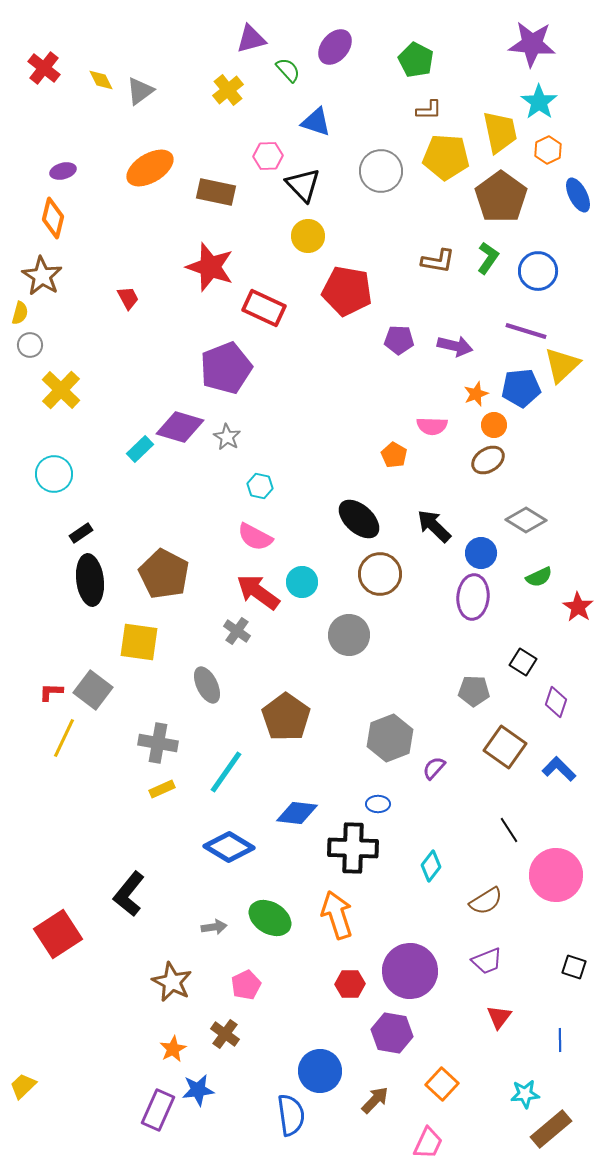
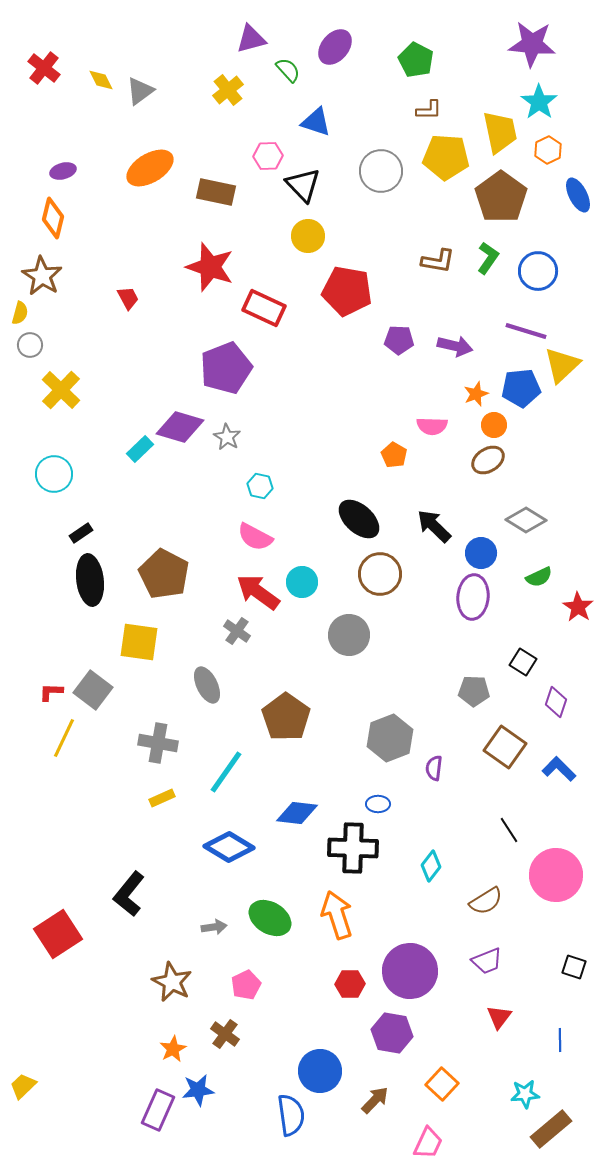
purple semicircle at (434, 768): rotated 35 degrees counterclockwise
yellow rectangle at (162, 789): moved 9 px down
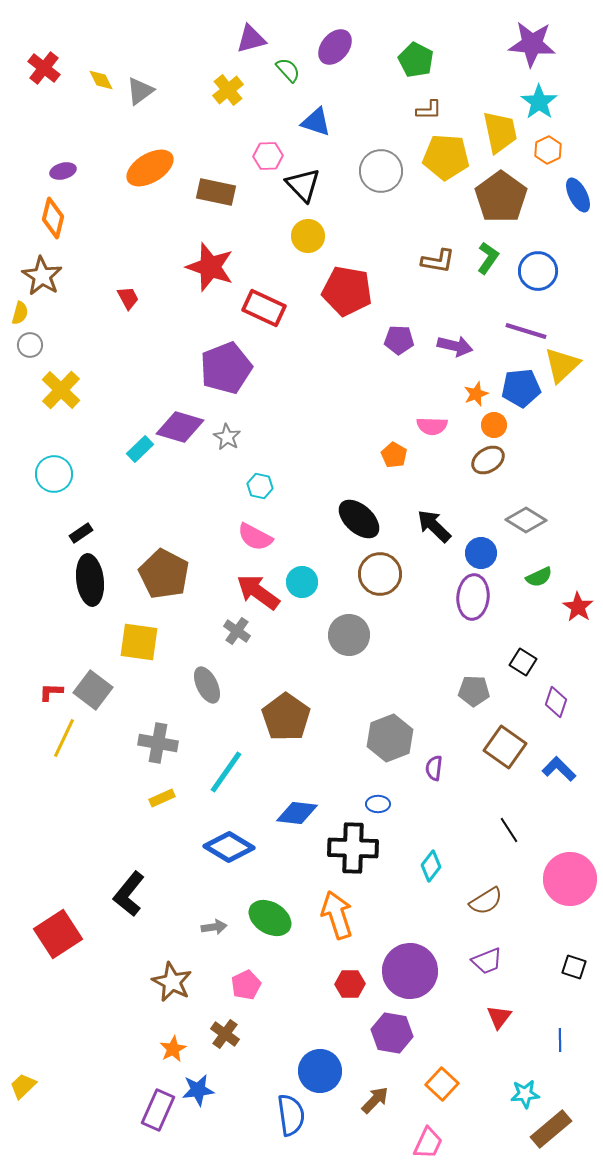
pink circle at (556, 875): moved 14 px right, 4 px down
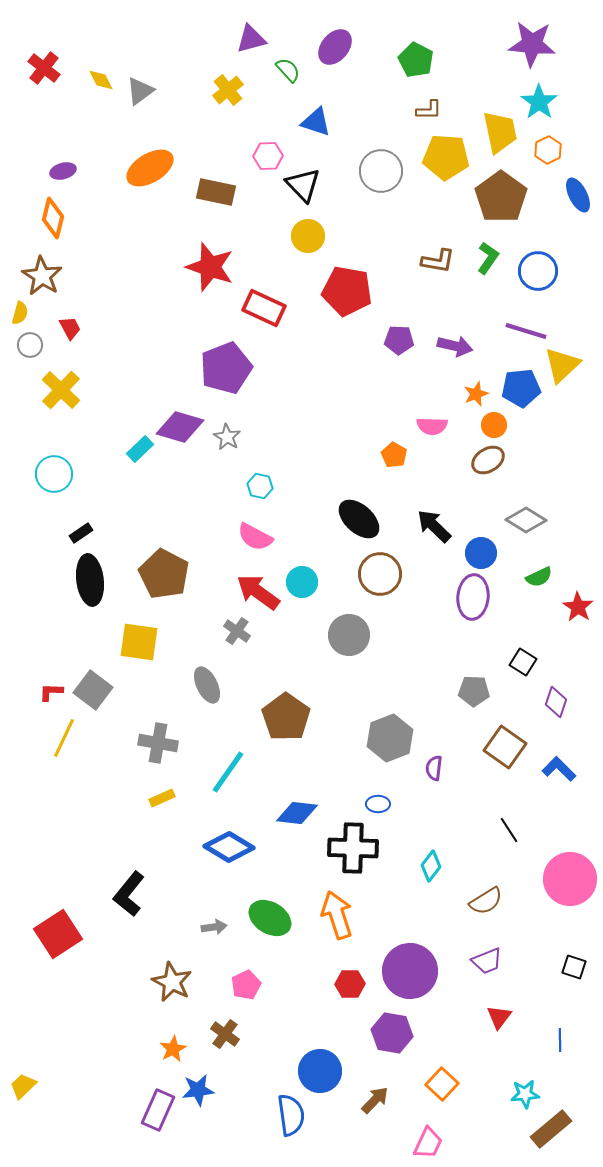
red trapezoid at (128, 298): moved 58 px left, 30 px down
cyan line at (226, 772): moved 2 px right
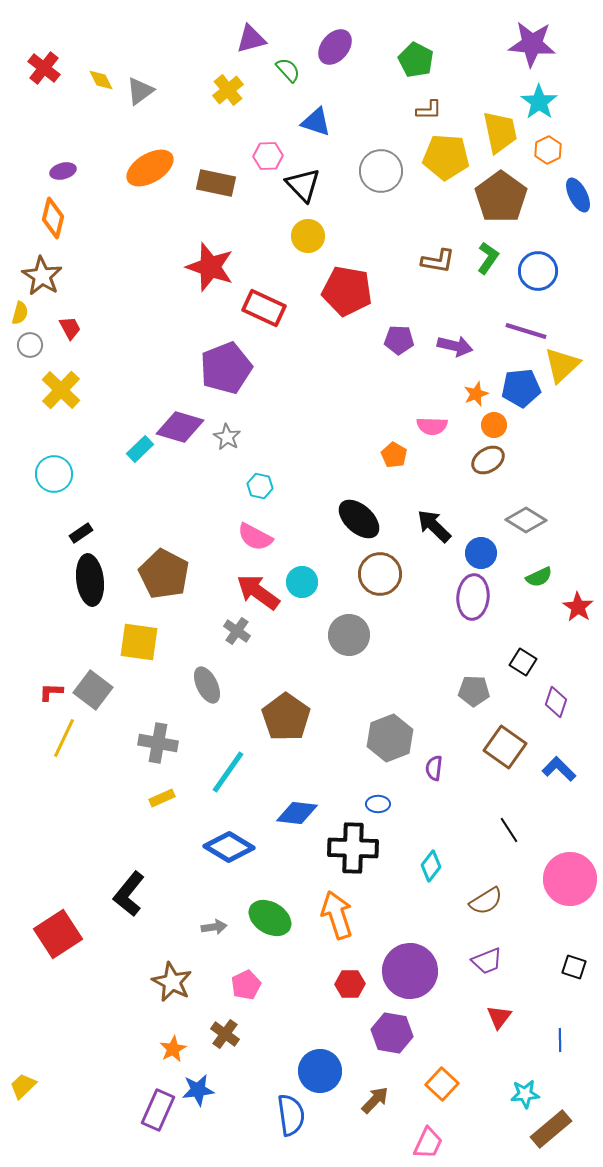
brown rectangle at (216, 192): moved 9 px up
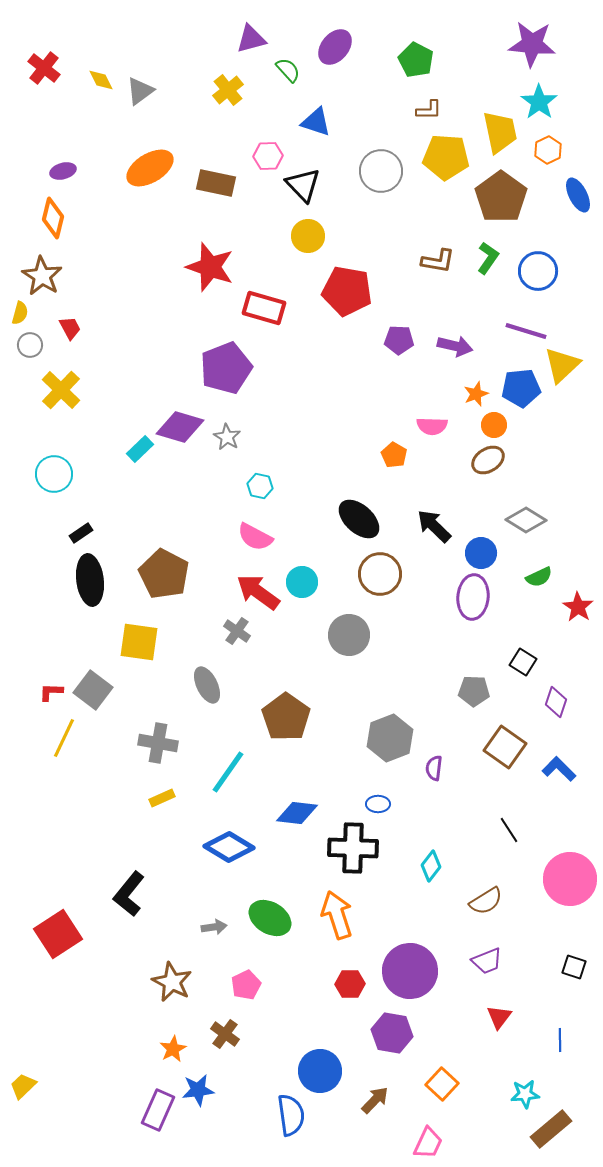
red rectangle at (264, 308): rotated 9 degrees counterclockwise
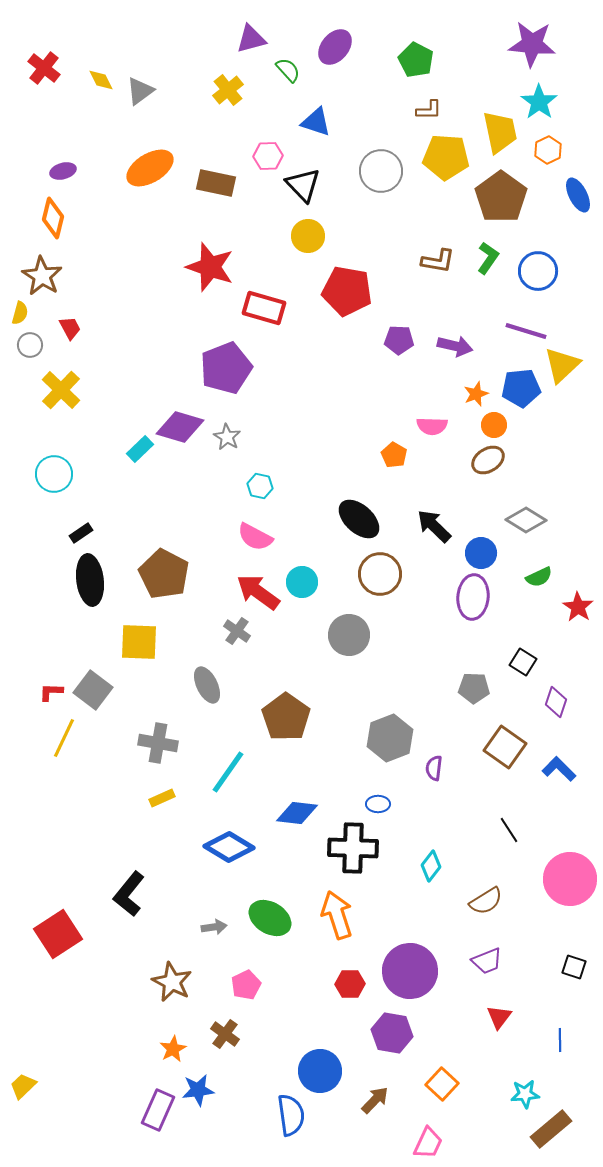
yellow square at (139, 642): rotated 6 degrees counterclockwise
gray pentagon at (474, 691): moved 3 px up
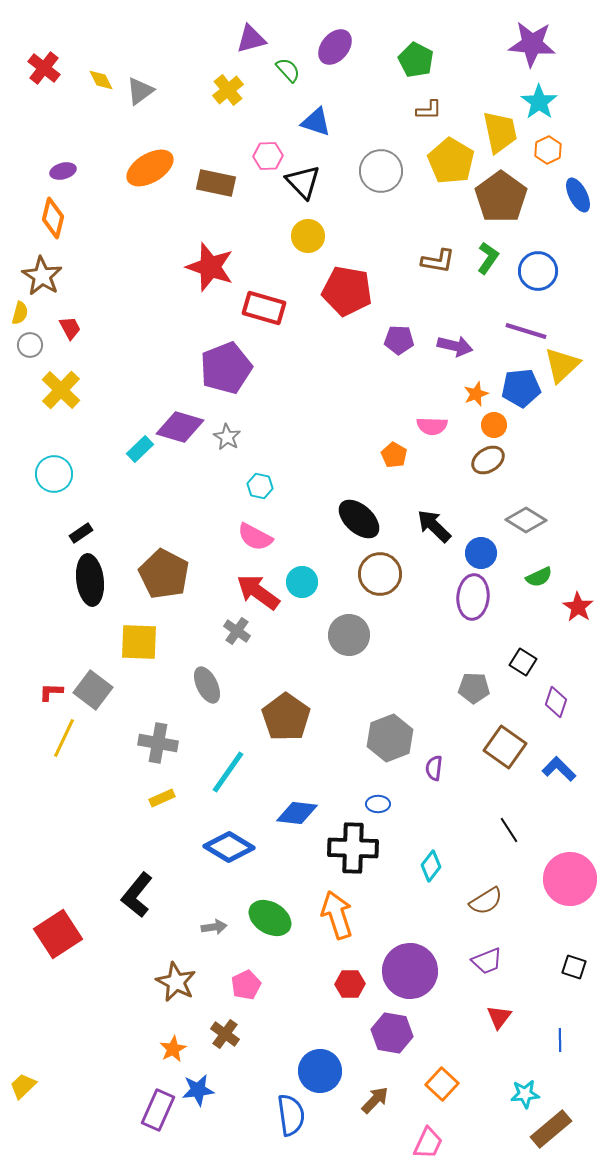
yellow pentagon at (446, 157): moved 5 px right, 4 px down; rotated 27 degrees clockwise
black triangle at (303, 185): moved 3 px up
black L-shape at (129, 894): moved 8 px right, 1 px down
brown star at (172, 982): moved 4 px right
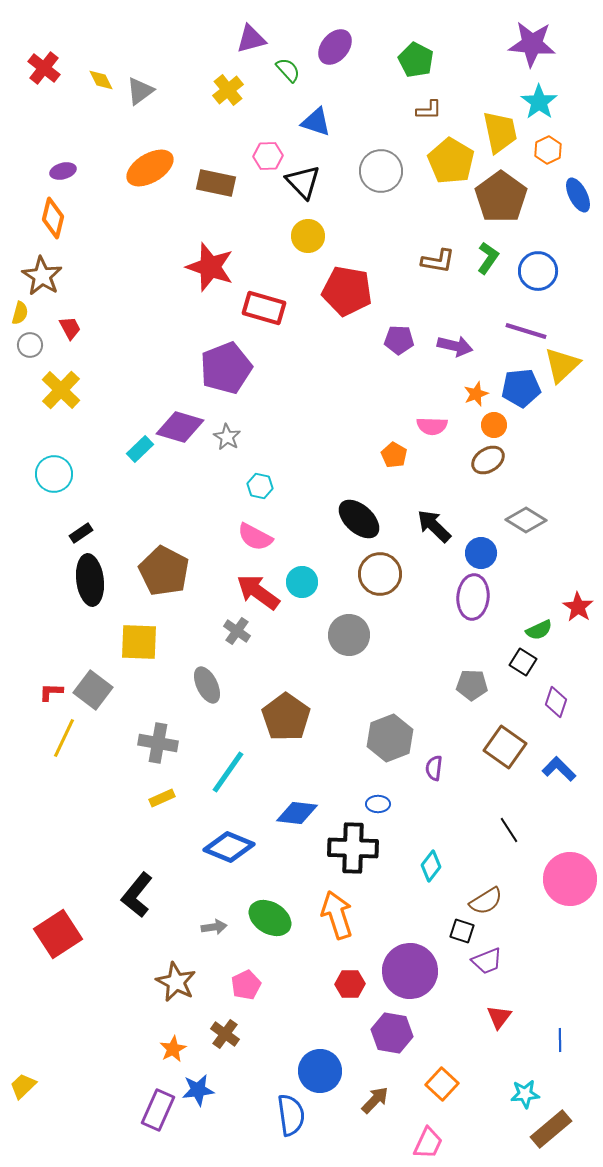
brown pentagon at (164, 574): moved 3 px up
green semicircle at (539, 577): moved 53 px down
gray pentagon at (474, 688): moved 2 px left, 3 px up
blue diamond at (229, 847): rotated 9 degrees counterclockwise
black square at (574, 967): moved 112 px left, 36 px up
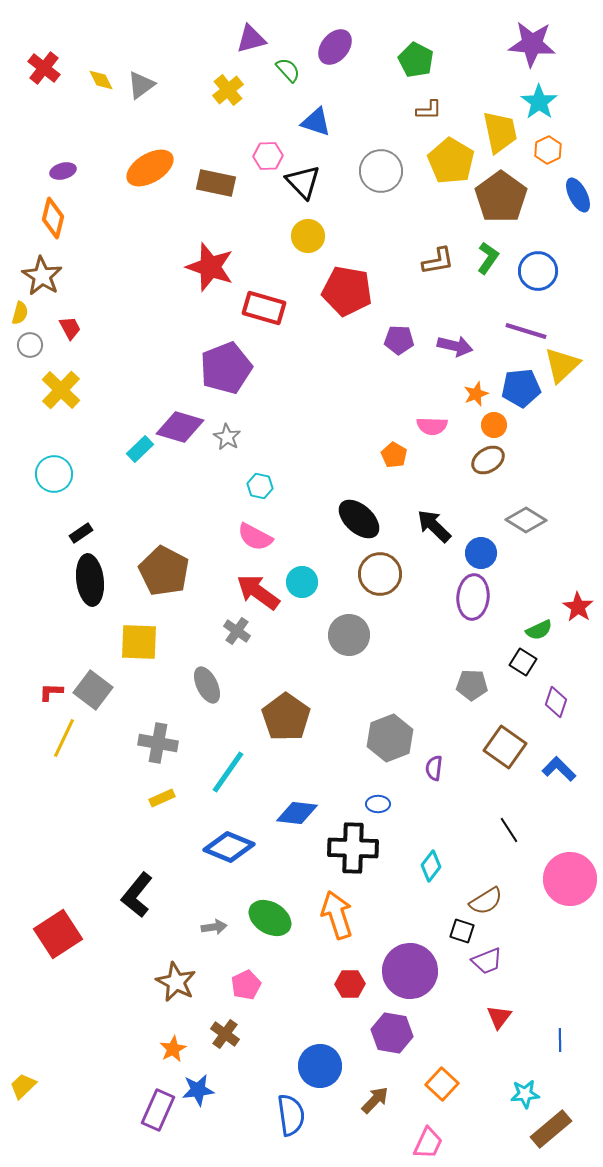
gray triangle at (140, 91): moved 1 px right, 6 px up
brown L-shape at (438, 261): rotated 20 degrees counterclockwise
blue circle at (320, 1071): moved 5 px up
